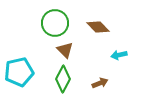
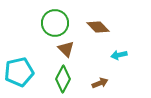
brown triangle: moved 1 px right, 1 px up
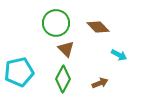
green circle: moved 1 px right
cyan arrow: rotated 140 degrees counterclockwise
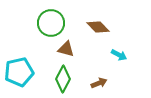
green circle: moved 5 px left
brown triangle: rotated 30 degrees counterclockwise
brown arrow: moved 1 px left
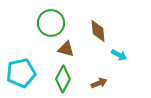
brown diamond: moved 4 px down; rotated 40 degrees clockwise
cyan pentagon: moved 2 px right, 1 px down
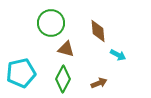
cyan arrow: moved 1 px left
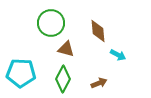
cyan pentagon: rotated 16 degrees clockwise
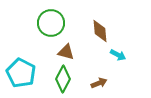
brown diamond: moved 2 px right
brown triangle: moved 3 px down
cyan pentagon: rotated 24 degrees clockwise
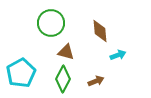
cyan arrow: rotated 49 degrees counterclockwise
cyan pentagon: rotated 16 degrees clockwise
brown arrow: moved 3 px left, 2 px up
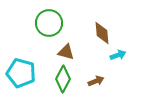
green circle: moved 2 px left
brown diamond: moved 2 px right, 2 px down
cyan pentagon: rotated 28 degrees counterclockwise
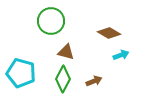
green circle: moved 2 px right, 2 px up
brown diamond: moved 7 px right; rotated 55 degrees counterclockwise
cyan arrow: moved 3 px right
brown arrow: moved 2 px left
